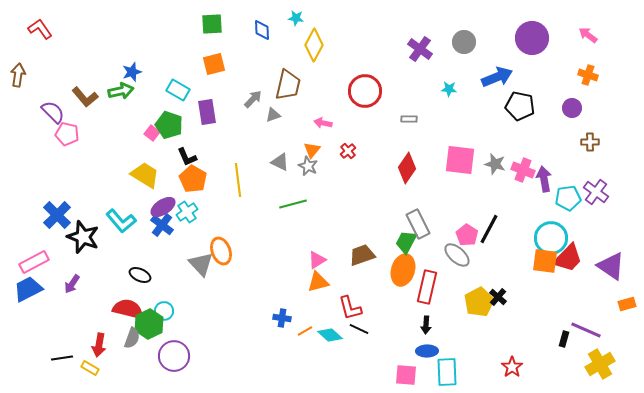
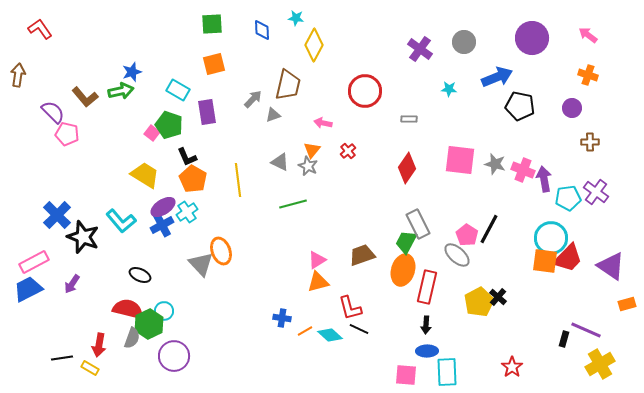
blue cross at (162, 225): rotated 25 degrees clockwise
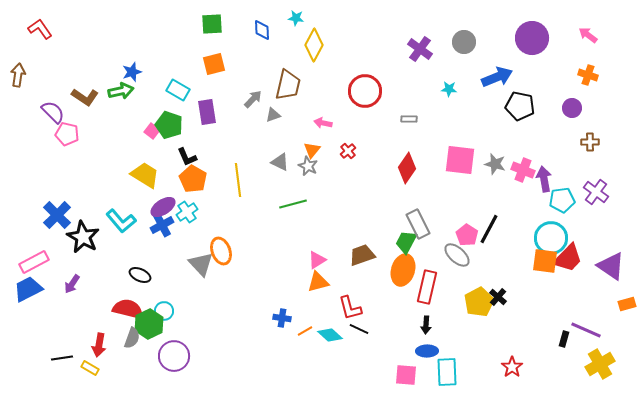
brown L-shape at (85, 97): rotated 16 degrees counterclockwise
pink square at (152, 133): moved 2 px up
cyan pentagon at (568, 198): moved 6 px left, 2 px down
black star at (83, 237): rotated 8 degrees clockwise
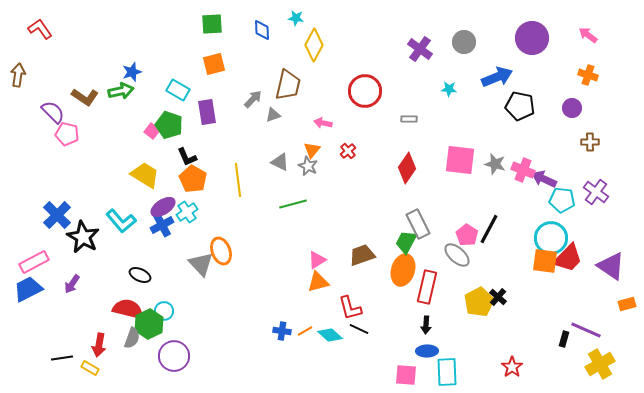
purple arrow at (544, 179): rotated 55 degrees counterclockwise
cyan pentagon at (562, 200): rotated 15 degrees clockwise
blue cross at (282, 318): moved 13 px down
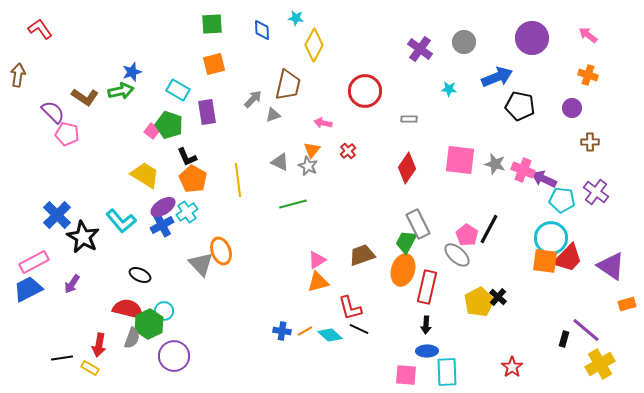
purple line at (586, 330): rotated 16 degrees clockwise
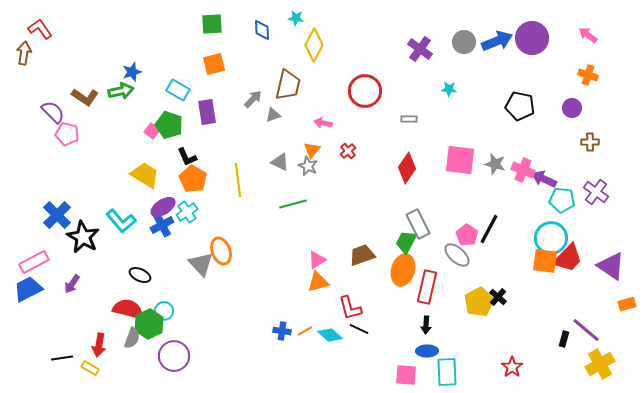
brown arrow at (18, 75): moved 6 px right, 22 px up
blue arrow at (497, 77): moved 36 px up
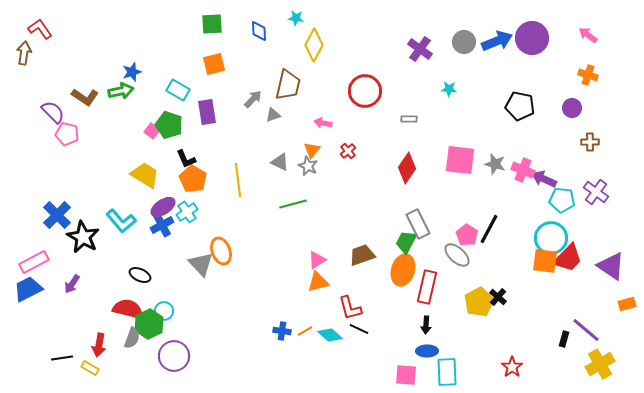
blue diamond at (262, 30): moved 3 px left, 1 px down
black L-shape at (187, 157): moved 1 px left, 2 px down
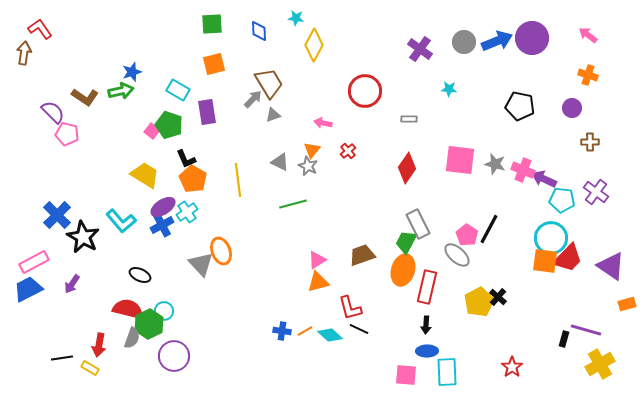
brown trapezoid at (288, 85): moved 19 px left, 2 px up; rotated 44 degrees counterclockwise
purple line at (586, 330): rotated 24 degrees counterclockwise
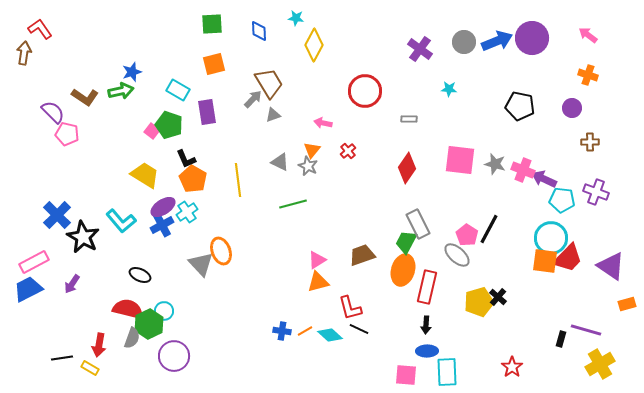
purple cross at (596, 192): rotated 15 degrees counterclockwise
yellow pentagon at (479, 302): rotated 12 degrees clockwise
black rectangle at (564, 339): moved 3 px left
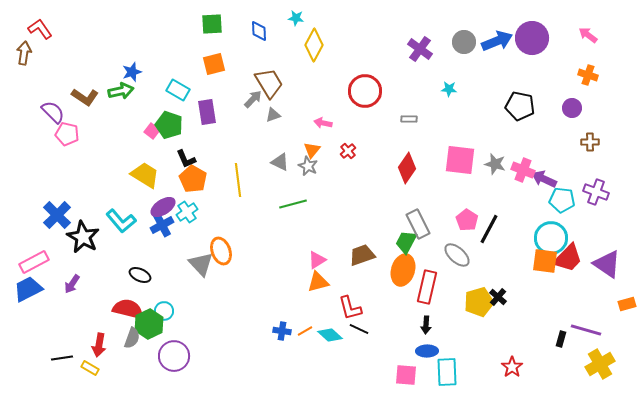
pink pentagon at (467, 235): moved 15 px up
purple triangle at (611, 266): moved 4 px left, 2 px up
